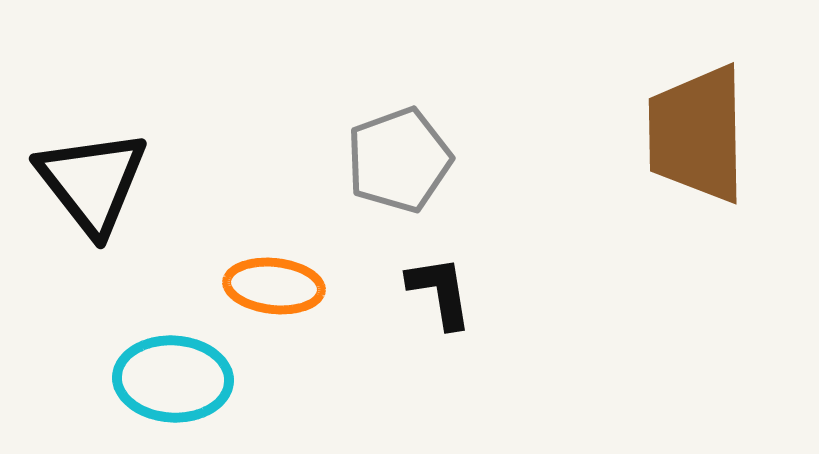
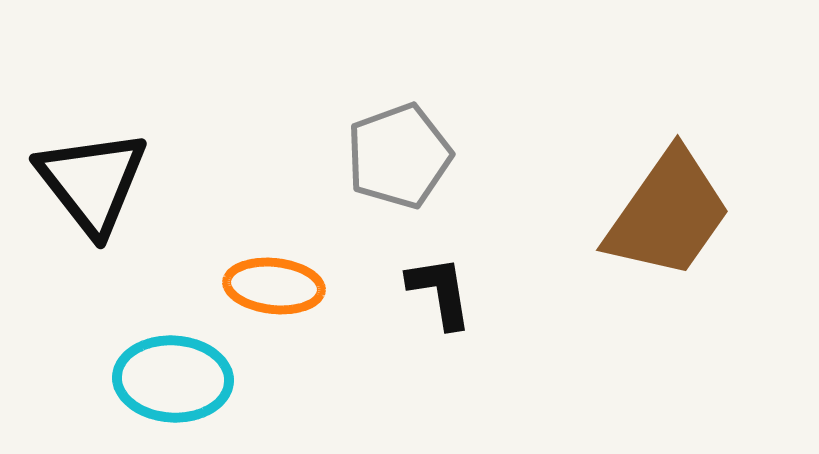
brown trapezoid: moved 29 px left, 80 px down; rotated 144 degrees counterclockwise
gray pentagon: moved 4 px up
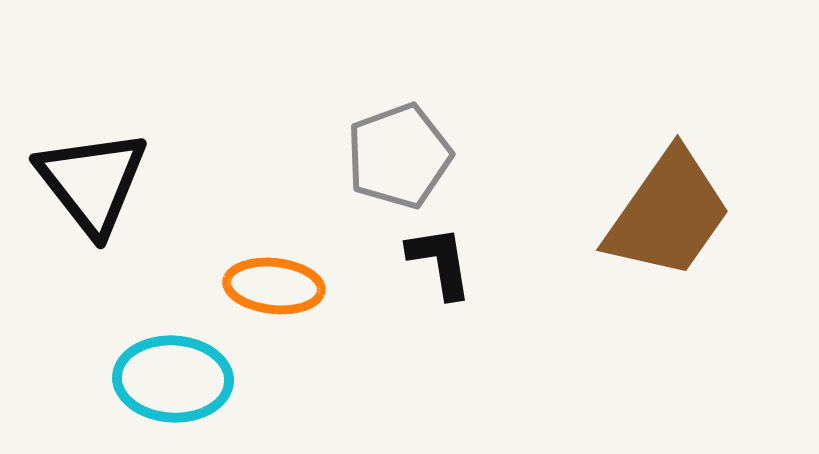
black L-shape: moved 30 px up
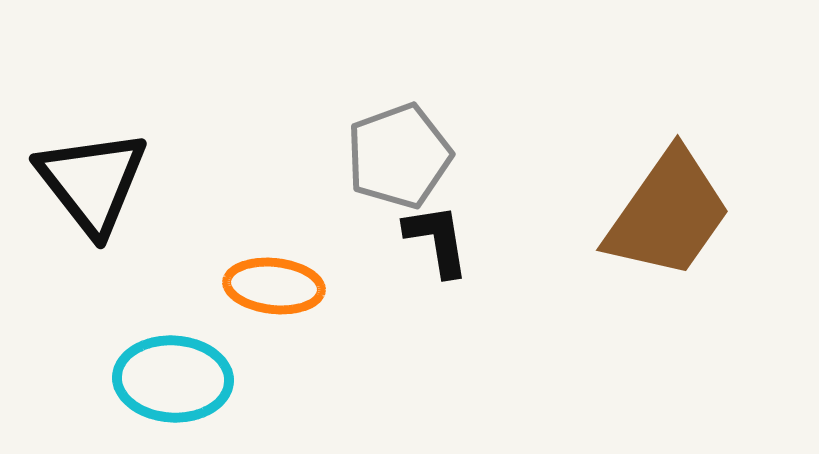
black L-shape: moved 3 px left, 22 px up
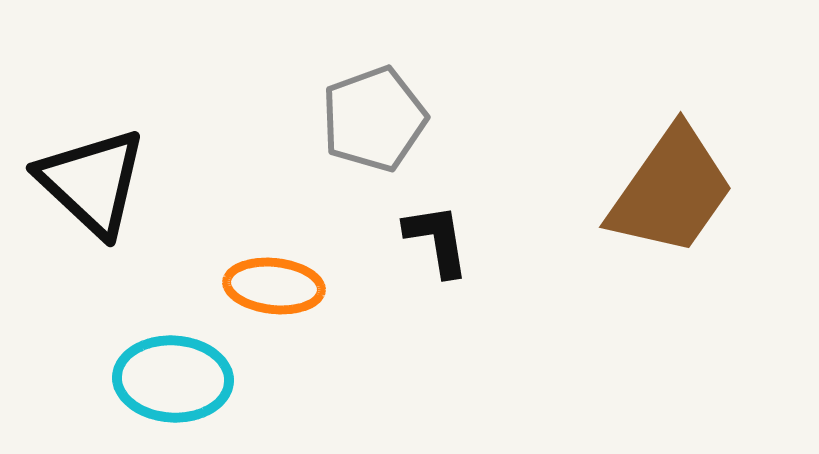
gray pentagon: moved 25 px left, 37 px up
black triangle: rotated 9 degrees counterclockwise
brown trapezoid: moved 3 px right, 23 px up
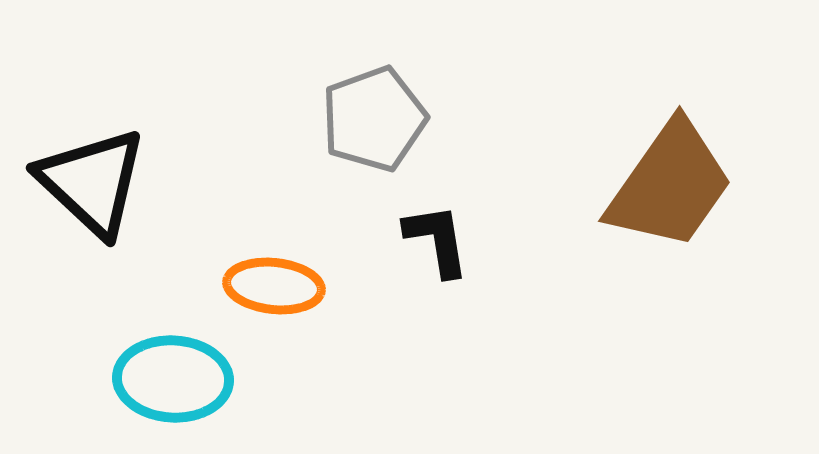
brown trapezoid: moved 1 px left, 6 px up
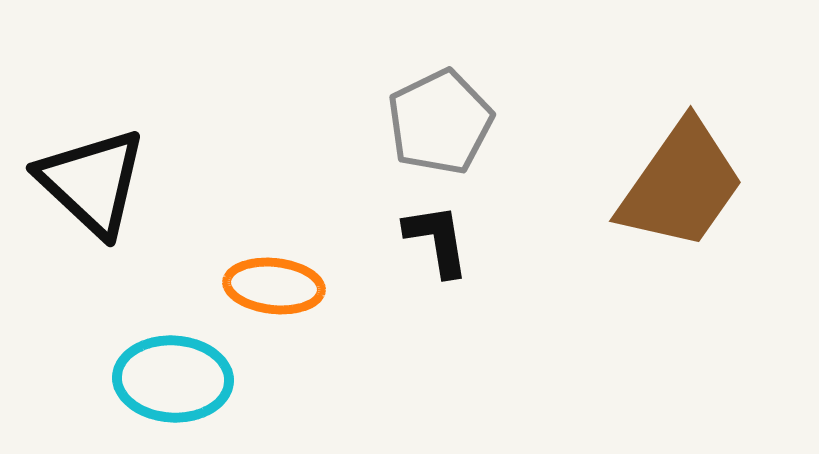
gray pentagon: moved 66 px right, 3 px down; rotated 6 degrees counterclockwise
brown trapezoid: moved 11 px right
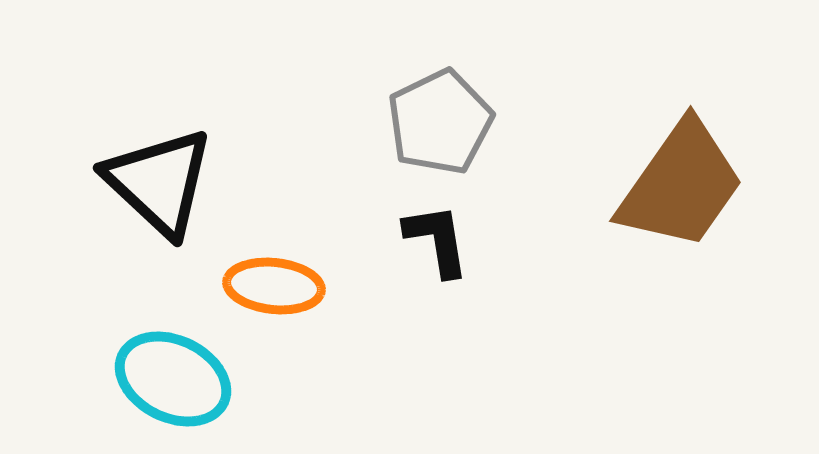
black triangle: moved 67 px right
cyan ellipse: rotated 23 degrees clockwise
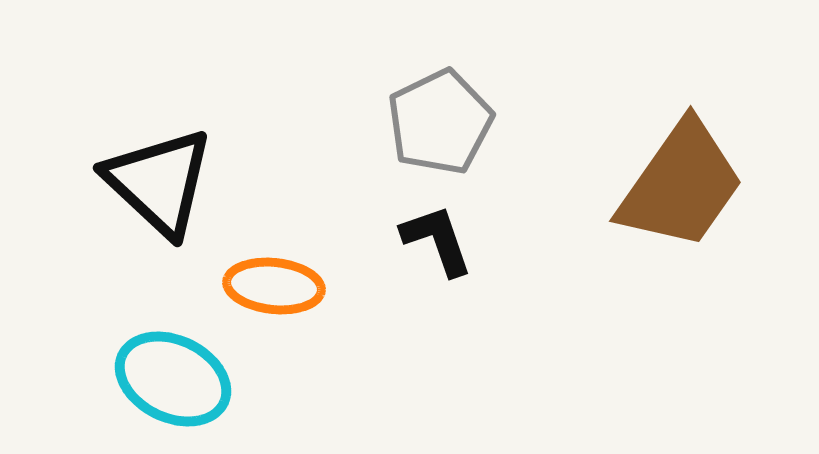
black L-shape: rotated 10 degrees counterclockwise
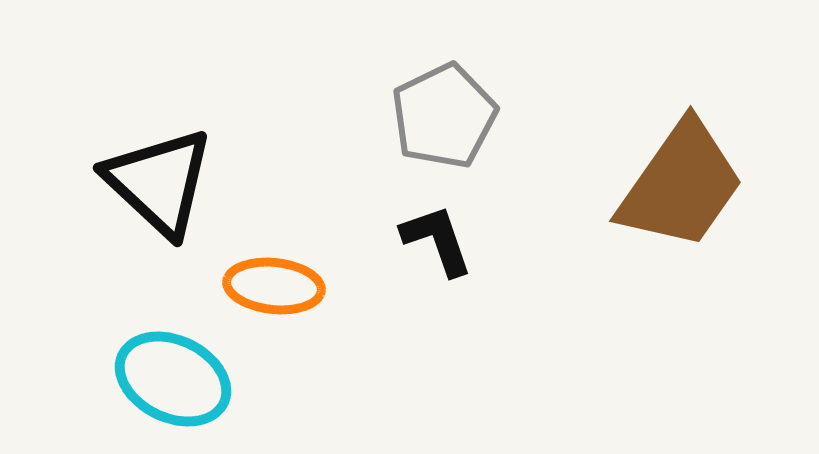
gray pentagon: moved 4 px right, 6 px up
